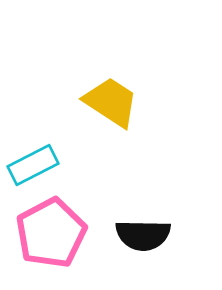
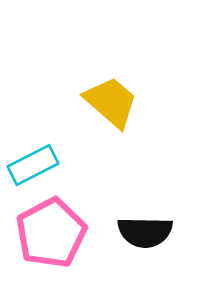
yellow trapezoid: rotated 8 degrees clockwise
black semicircle: moved 2 px right, 3 px up
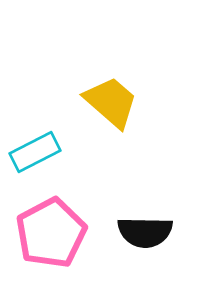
cyan rectangle: moved 2 px right, 13 px up
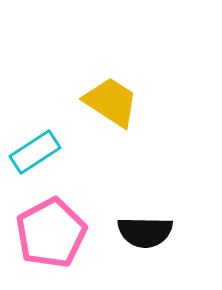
yellow trapezoid: rotated 8 degrees counterclockwise
cyan rectangle: rotated 6 degrees counterclockwise
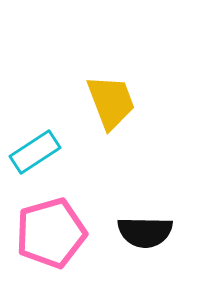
yellow trapezoid: rotated 36 degrees clockwise
pink pentagon: rotated 12 degrees clockwise
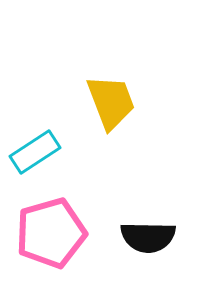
black semicircle: moved 3 px right, 5 px down
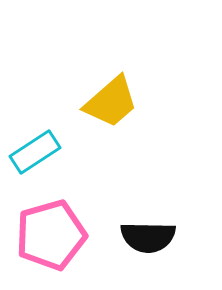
yellow trapezoid: rotated 70 degrees clockwise
pink pentagon: moved 2 px down
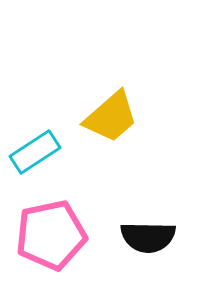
yellow trapezoid: moved 15 px down
pink pentagon: rotated 4 degrees clockwise
